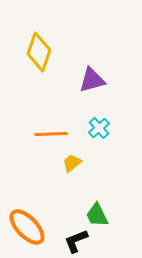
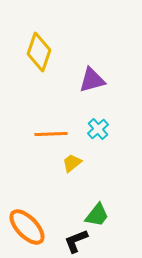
cyan cross: moved 1 px left, 1 px down
green trapezoid: rotated 116 degrees counterclockwise
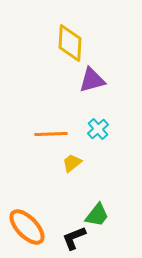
yellow diamond: moved 31 px right, 9 px up; rotated 15 degrees counterclockwise
black L-shape: moved 2 px left, 3 px up
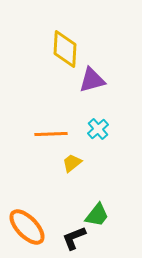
yellow diamond: moved 5 px left, 6 px down
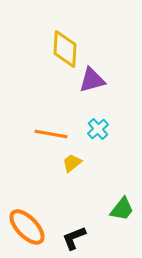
orange line: rotated 12 degrees clockwise
green trapezoid: moved 25 px right, 6 px up
